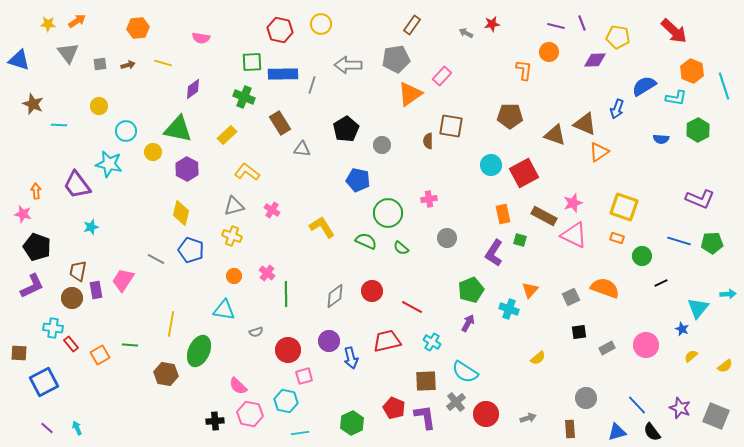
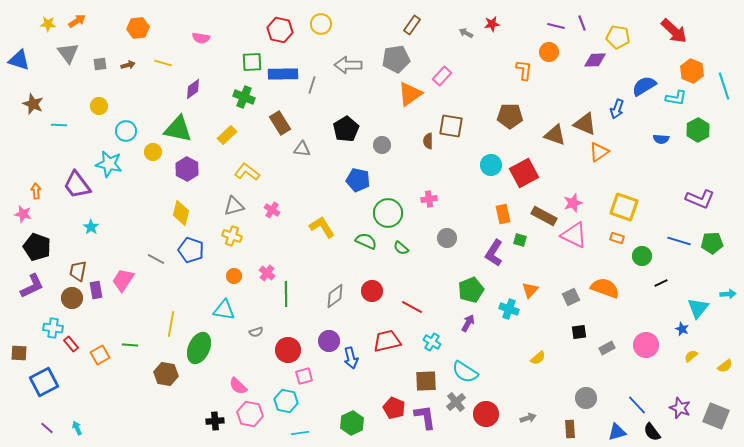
cyan star at (91, 227): rotated 21 degrees counterclockwise
green ellipse at (199, 351): moved 3 px up
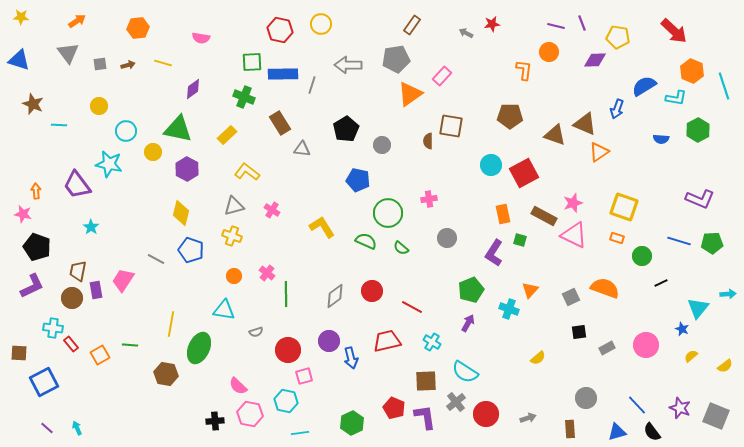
yellow star at (48, 24): moved 27 px left, 7 px up
